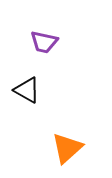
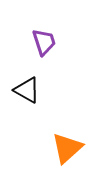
purple trapezoid: rotated 120 degrees counterclockwise
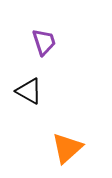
black triangle: moved 2 px right, 1 px down
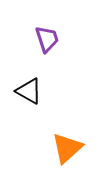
purple trapezoid: moved 3 px right, 3 px up
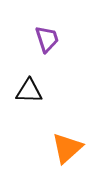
black triangle: rotated 28 degrees counterclockwise
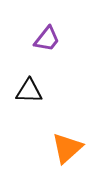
purple trapezoid: rotated 56 degrees clockwise
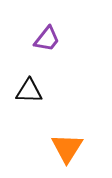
orange triangle: rotated 16 degrees counterclockwise
